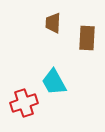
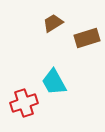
brown trapezoid: rotated 55 degrees clockwise
brown rectangle: rotated 70 degrees clockwise
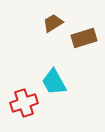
brown rectangle: moved 3 px left
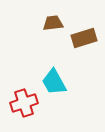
brown trapezoid: rotated 25 degrees clockwise
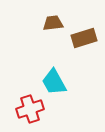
red cross: moved 6 px right, 6 px down
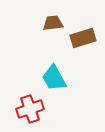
brown rectangle: moved 1 px left
cyan trapezoid: moved 4 px up
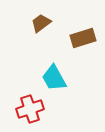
brown trapezoid: moved 12 px left; rotated 30 degrees counterclockwise
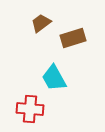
brown rectangle: moved 10 px left
red cross: rotated 24 degrees clockwise
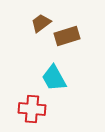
brown rectangle: moved 6 px left, 2 px up
red cross: moved 2 px right
